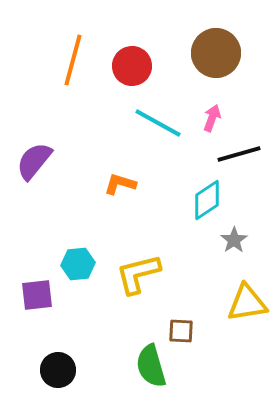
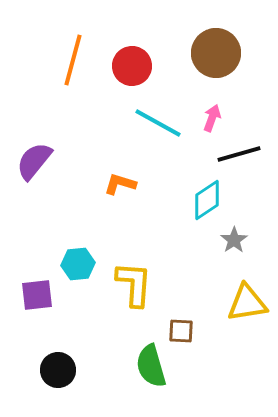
yellow L-shape: moved 4 px left, 10 px down; rotated 108 degrees clockwise
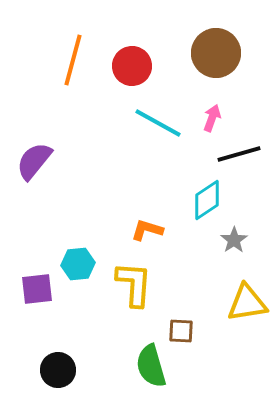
orange L-shape: moved 27 px right, 46 px down
purple square: moved 6 px up
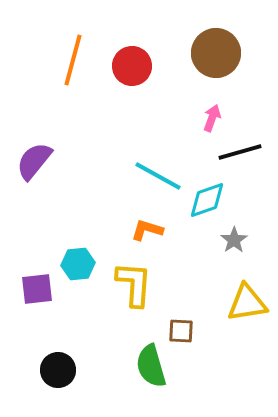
cyan line: moved 53 px down
black line: moved 1 px right, 2 px up
cyan diamond: rotated 15 degrees clockwise
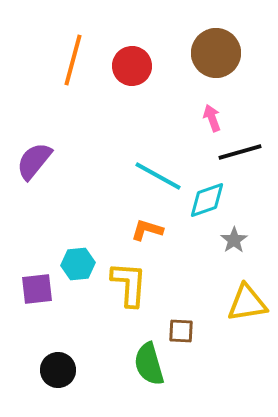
pink arrow: rotated 40 degrees counterclockwise
yellow L-shape: moved 5 px left
green semicircle: moved 2 px left, 2 px up
